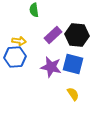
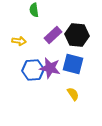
blue hexagon: moved 18 px right, 13 px down
purple star: moved 1 px left, 1 px down
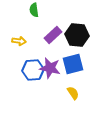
blue square: rotated 30 degrees counterclockwise
yellow semicircle: moved 1 px up
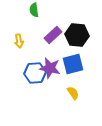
yellow arrow: rotated 72 degrees clockwise
blue hexagon: moved 2 px right, 3 px down
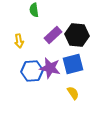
blue hexagon: moved 3 px left, 2 px up
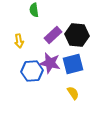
purple star: moved 5 px up
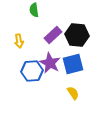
purple star: rotated 15 degrees clockwise
